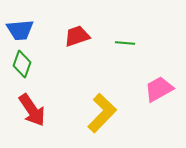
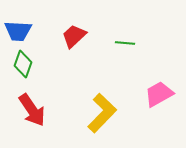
blue trapezoid: moved 2 px left, 1 px down; rotated 8 degrees clockwise
red trapezoid: moved 3 px left; rotated 24 degrees counterclockwise
green diamond: moved 1 px right
pink trapezoid: moved 5 px down
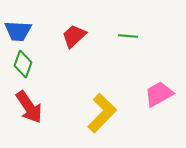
green line: moved 3 px right, 7 px up
red arrow: moved 3 px left, 3 px up
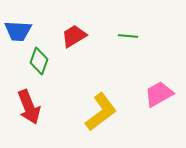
red trapezoid: rotated 12 degrees clockwise
green diamond: moved 16 px right, 3 px up
red arrow: rotated 12 degrees clockwise
yellow L-shape: moved 1 px left, 1 px up; rotated 9 degrees clockwise
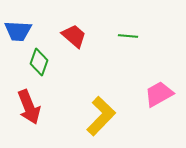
red trapezoid: rotated 72 degrees clockwise
green diamond: moved 1 px down
yellow L-shape: moved 4 px down; rotated 9 degrees counterclockwise
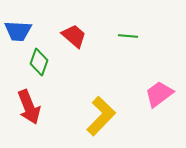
pink trapezoid: rotated 8 degrees counterclockwise
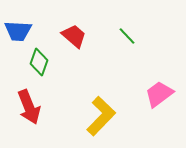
green line: moved 1 px left; rotated 42 degrees clockwise
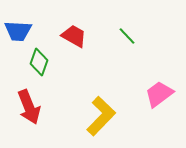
red trapezoid: rotated 12 degrees counterclockwise
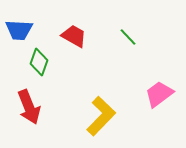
blue trapezoid: moved 1 px right, 1 px up
green line: moved 1 px right, 1 px down
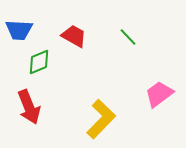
green diamond: rotated 48 degrees clockwise
yellow L-shape: moved 3 px down
